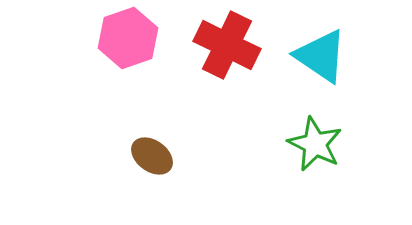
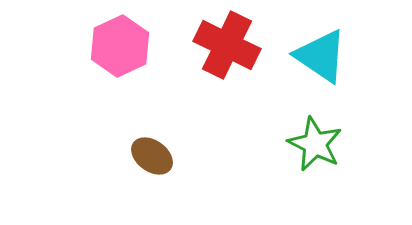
pink hexagon: moved 8 px left, 8 px down; rotated 6 degrees counterclockwise
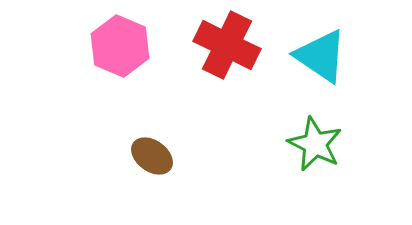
pink hexagon: rotated 12 degrees counterclockwise
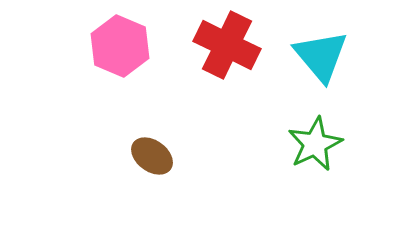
cyan triangle: rotated 16 degrees clockwise
green star: rotated 20 degrees clockwise
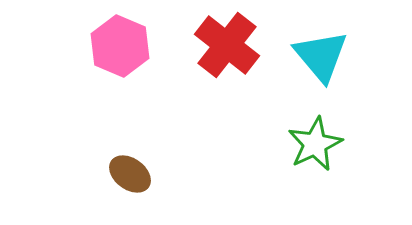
red cross: rotated 12 degrees clockwise
brown ellipse: moved 22 px left, 18 px down
